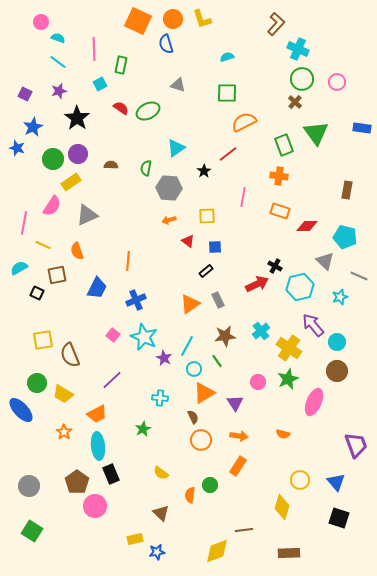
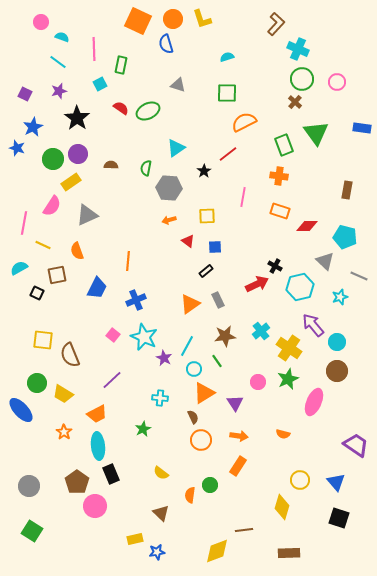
cyan semicircle at (58, 38): moved 4 px right, 1 px up
yellow square at (43, 340): rotated 15 degrees clockwise
purple trapezoid at (356, 445): rotated 36 degrees counterclockwise
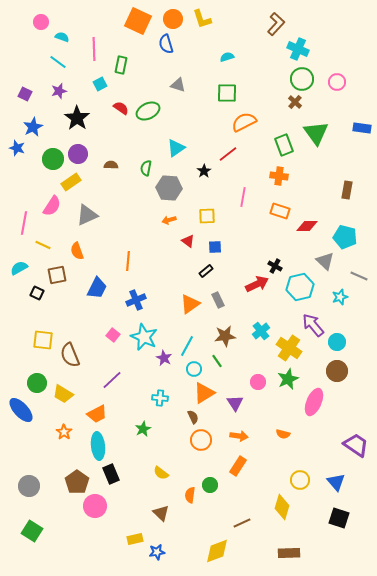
brown line at (244, 530): moved 2 px left, 7 px up; rotated 18 degrees counterclockwise
